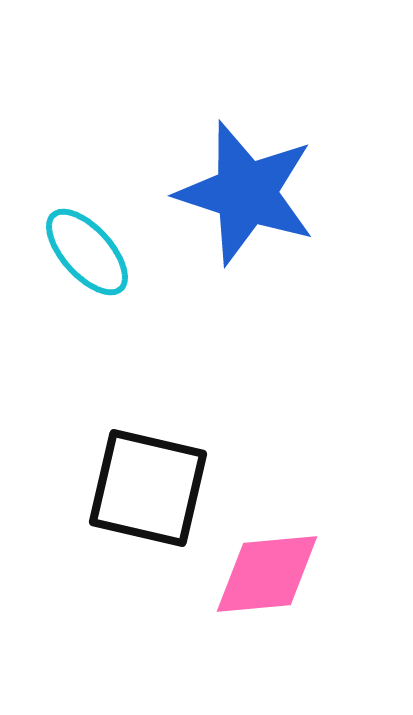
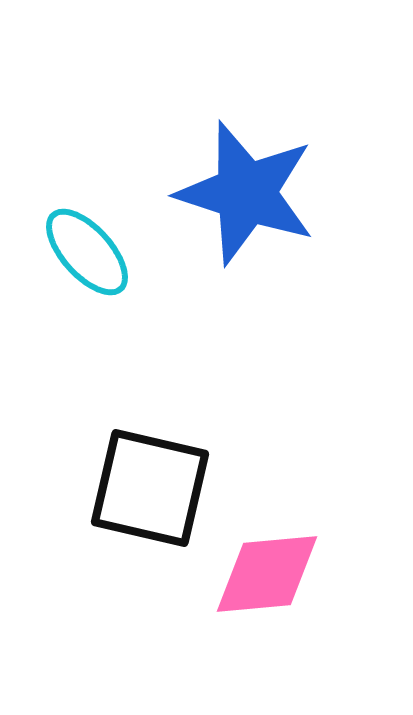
black square: moved 2 px right
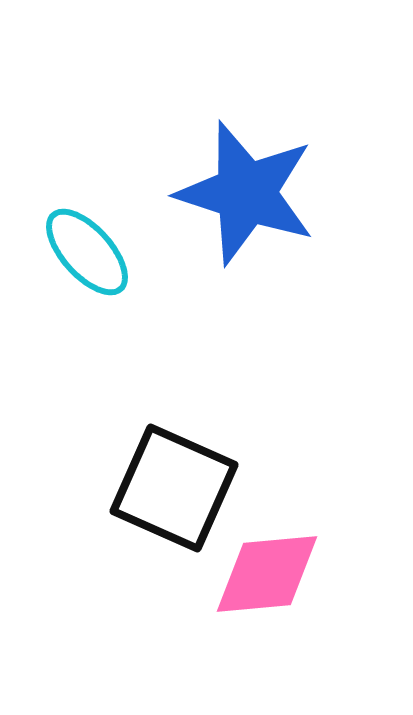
black square: moved 24 px right; rotated 11 degrees clockwise
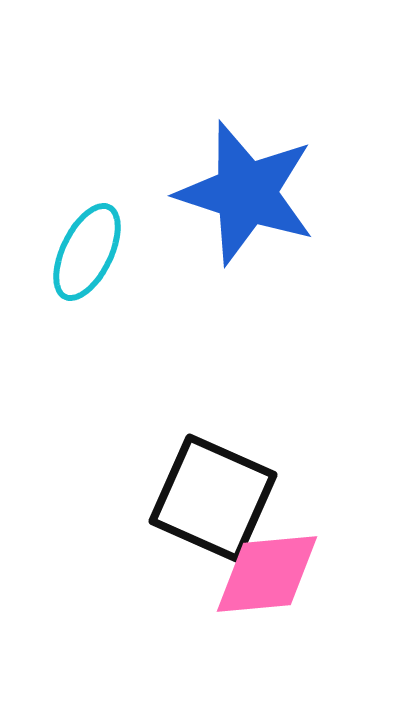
cyan ellipse: rotated 68 degrees clockwise
black square: moved 39 px right, 10 px down
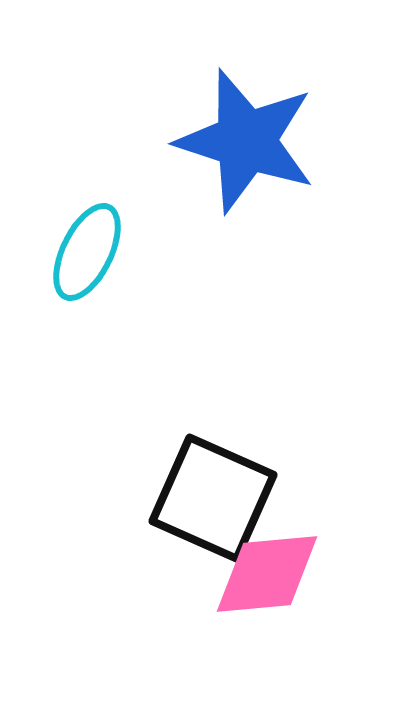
blue star: moved 52 px up
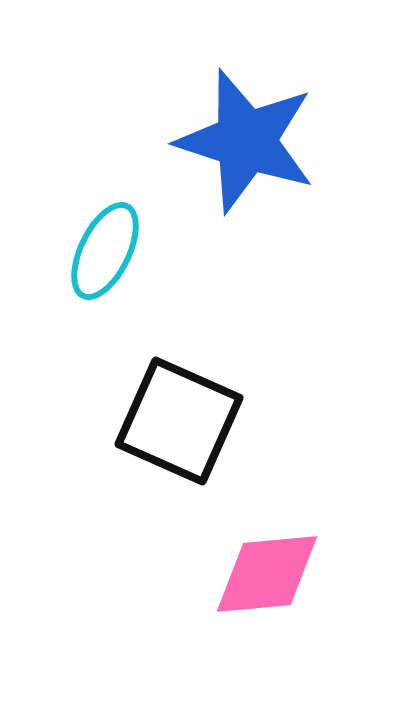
cyan ellipse: moved 18 px right, 1 px up
black square: moved 34 px left, 77 px up
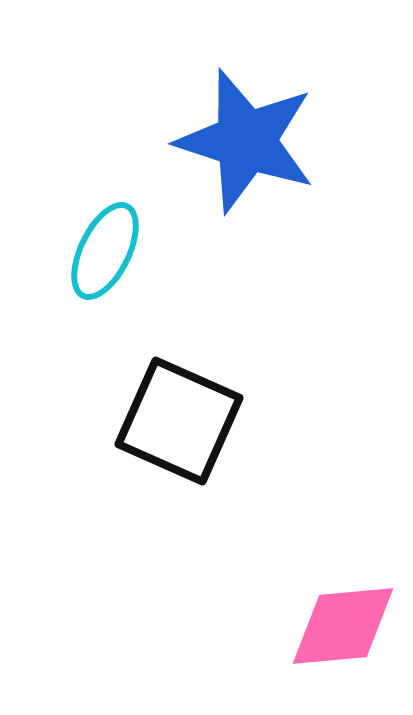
pink diamond: moved 76 px right, 52 px down
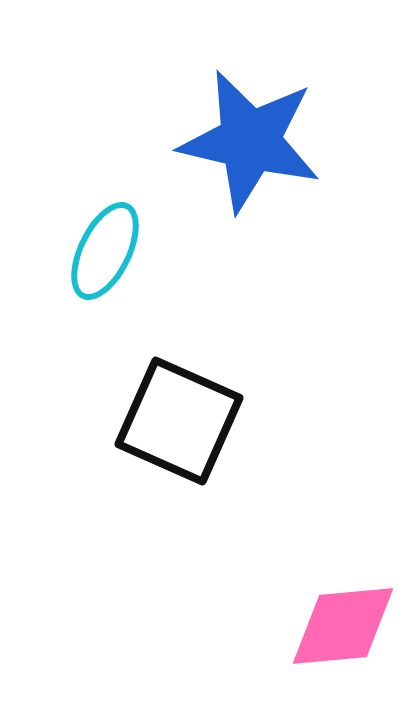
blue star: moved 4 px right; rotated 5 degrees counterclockwise
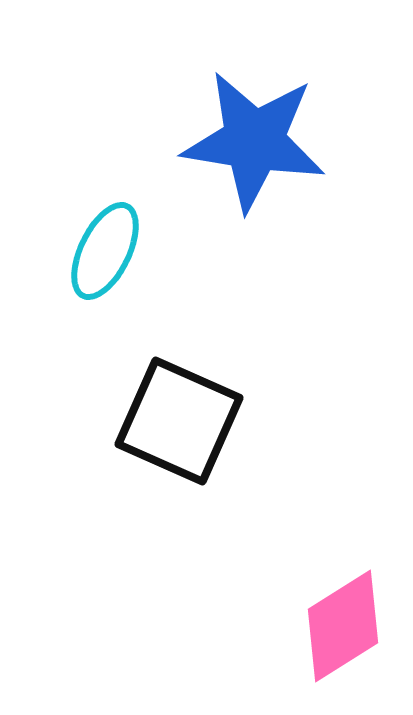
blue star: moved 4 px right; rotated 4 degrees counterclockwise
pink diamond: rotated 27 degrees counterclockwise
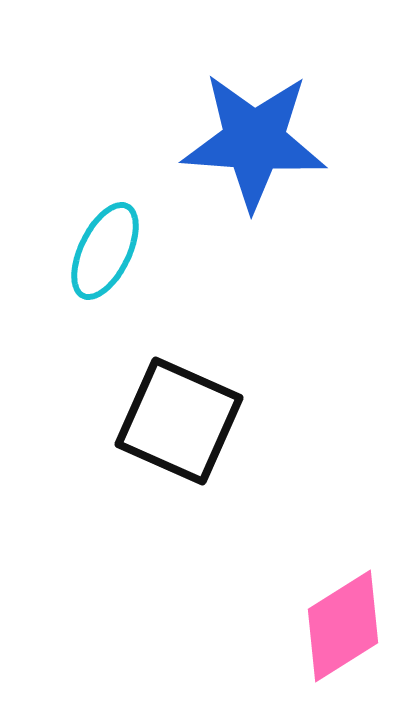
blue star: rotated 5 degrees counterclockwise
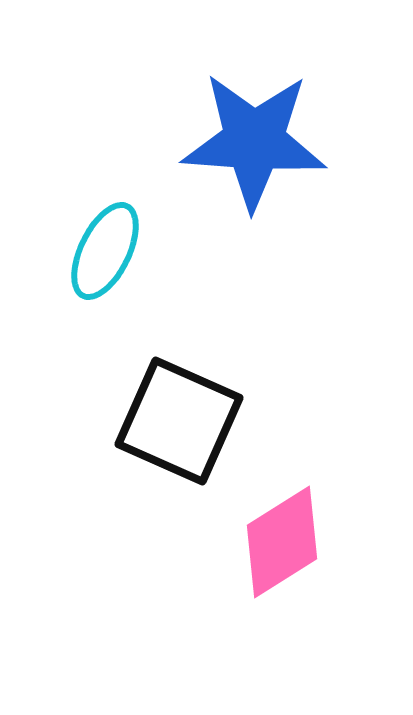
pink diamond: moved 61 px left, 84 px up
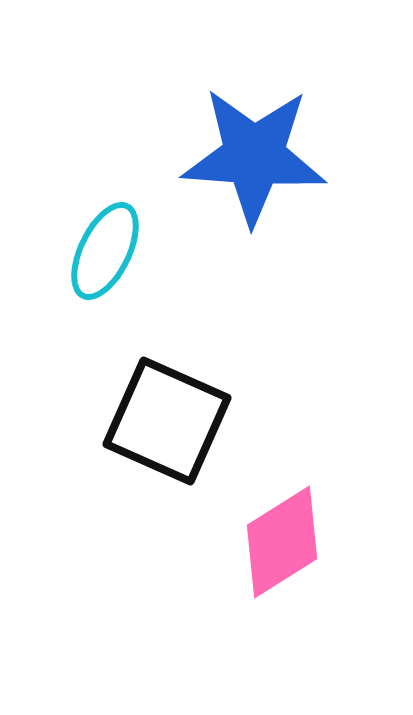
blue star: moved 15 px down
black square: moved 12 px left
